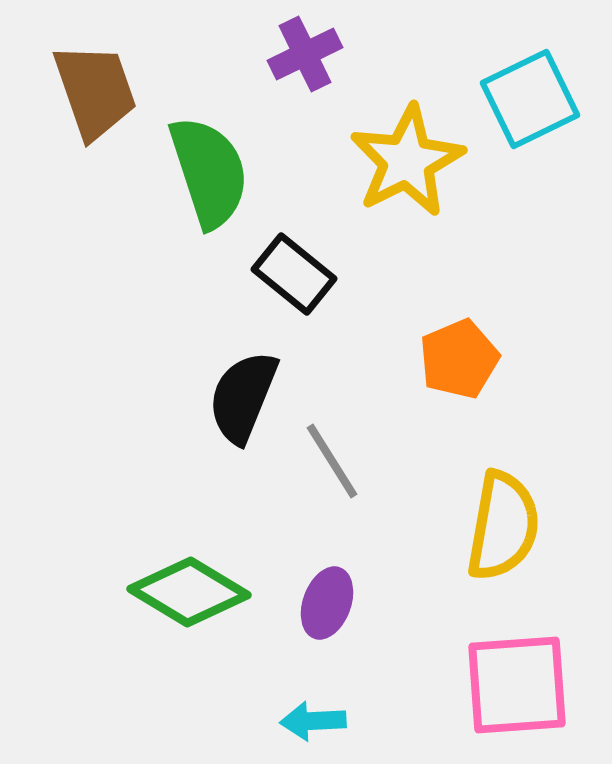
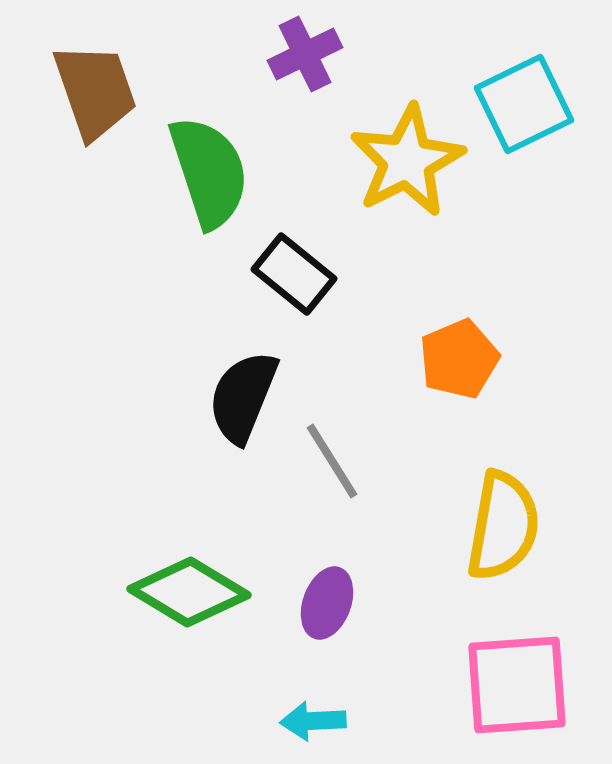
cyan square: moved 6 px left, 5 px down
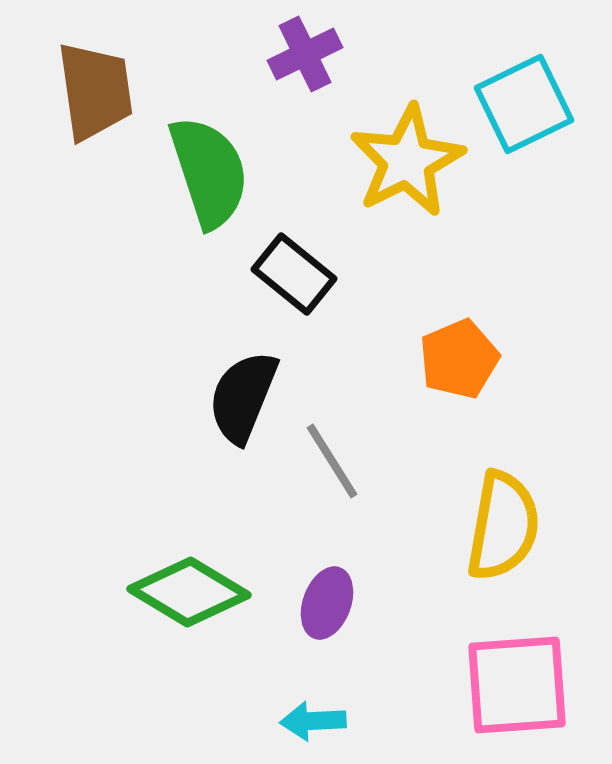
brown trapezoid: rotated 11 degrees clockwise
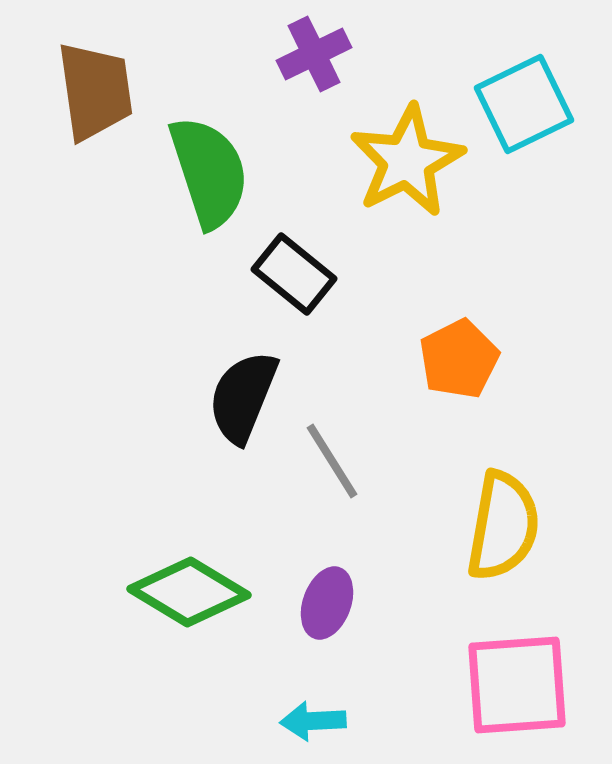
purple cross: moved 9 px right
orange pentagon: rotated 4 degrees counterclockwise
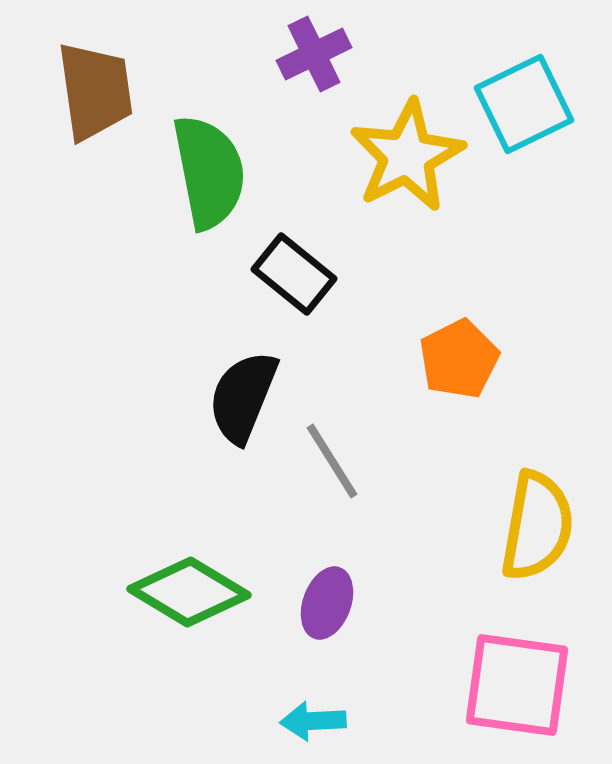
yellow star: moved 5 px up
green semicircle: rotated 7 degrees clockwise
yellow semicircle: moved 34 px right
pink square: rotated 12 degrees clockwise
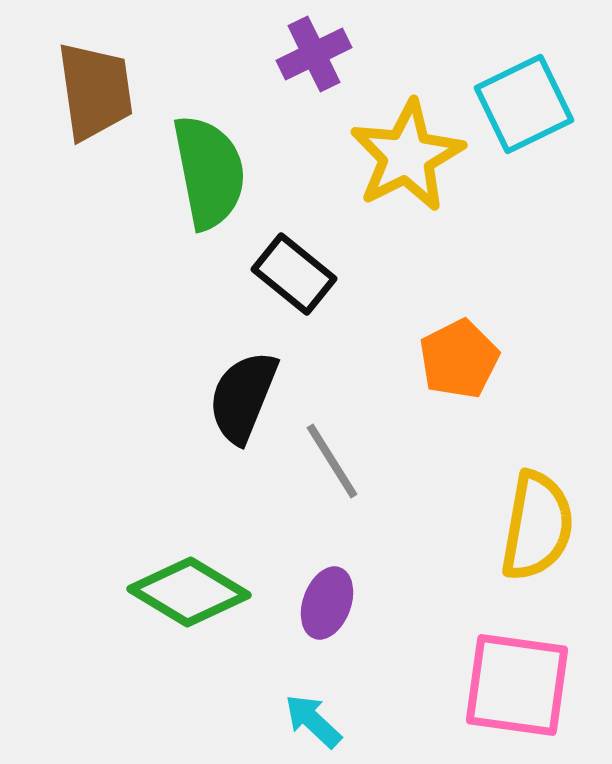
cyan arrow: rotated 46 degrees clockwise
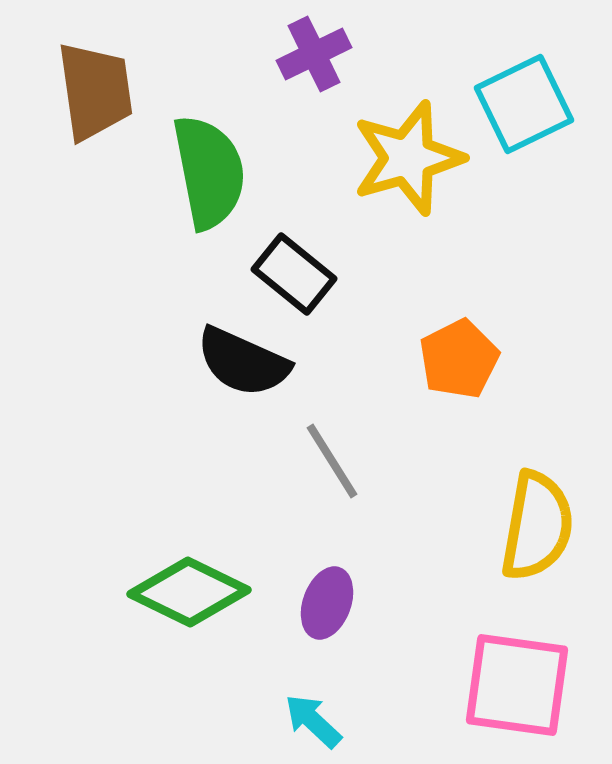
yellow star: moved 1 px right, 2 px down; rotated 11 degrees clockwise
black semicircle: moved 35 px up; rotated 88 degrees counterclockwise
green diamond: rotated 5 degrees counterclockwise
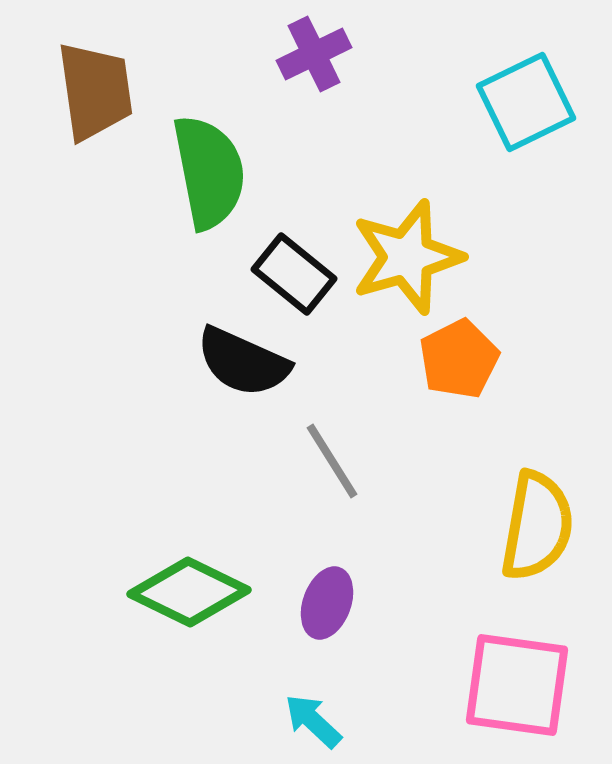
cyan square: moved 2 px right, 2 px up
yellow star: moved 1 px left, 99 px down
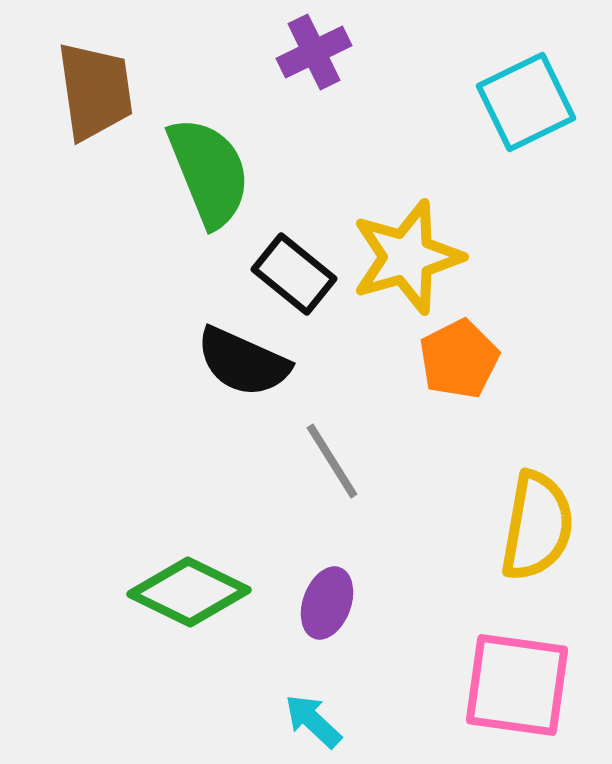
purple cross: moved 2 px up
green semicircle: rotated 11 degrees counterclockwise
